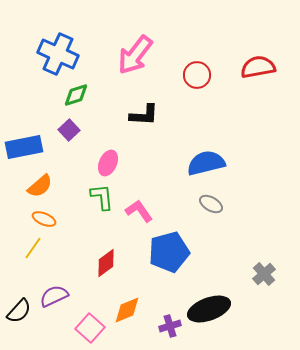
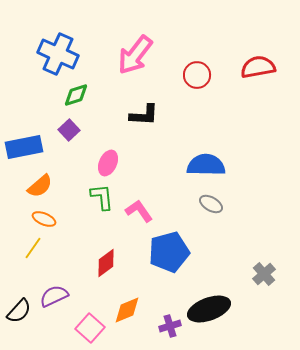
blue semicircle: moved 2 px down; rotated 15 degrees clockwise
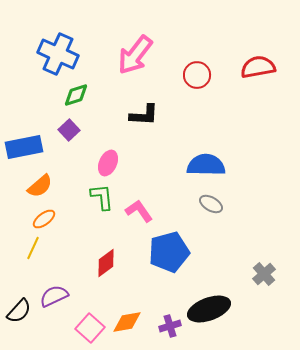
orange ellipse: rotated 60 degrees counterclockwise
yellow line: rotated 10 degrees counterclockwise
orange diamond: moved 12 px down; rotated 12 degrees clockwise
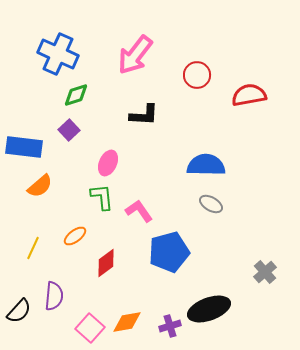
red semicircle: moved 9 px left, 28 px down
blue rectangle: rotated 18 degrees clockwise
orange ellipse: moved 31 px right, 17 px down
gray cross: moved 1 px right, 2 px up
purple semicircle: rotated 120 degrees clockwise
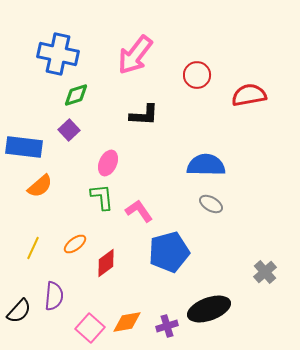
blue cross: rotated 12 degrees counterclockwise
orange ellipse: moved 8 px down
purple cross: moved 3 px left
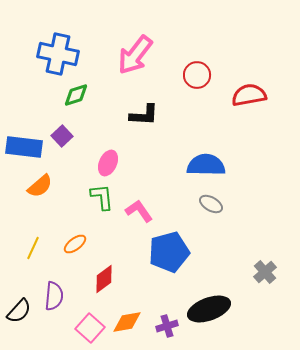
purple square: moved 7 px left, 6 px down
red diamond: moved 2 px left, 16 px down
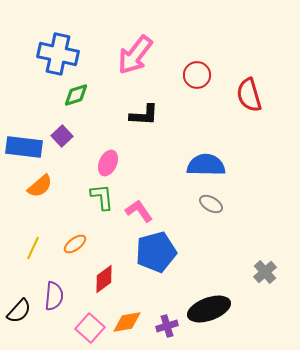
red semicircle: rotated 96 degrees counterclockwise
blue pentagon: moved 13 px left
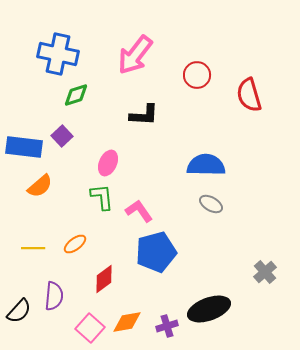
yellow line: rotated 65 degrees clockwise
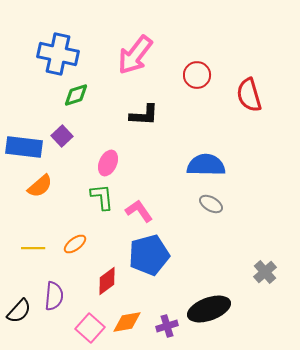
blue pentagon: moved 7 px left, 3 px down
red diamond: moved 3 px right, 2 px down
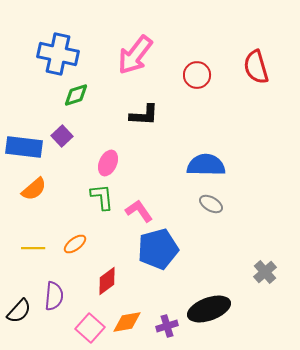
red semicircle: moved 7 px right, 28 px up
orange semicircle: moved 6 px left, 3 px down
blue pentagon: moved 9 px right, 6 px up
